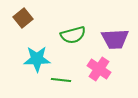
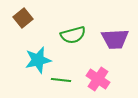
cyan star: moved 1 px right, 1 px down; rotated 12 degrees counterclockwise
pink cross: moved 1 px left, 10 px down
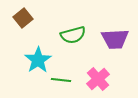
cyan star: rotated 20 degrees counterclockwise
pink cross: rotated 15 degrees clockwise
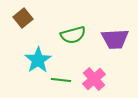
pink cross: moved 4 px left
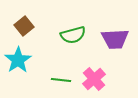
brown square: moved 1 px right, 8 px down
cyan star: moved 20 px left
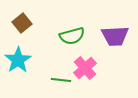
brown square: moved 2 px left, 3 px up
green semicircle: moved 1 px left, 1 px down
purple trapezoid: moved 3 px up
pink cross: moved 9 px left, 11 px up
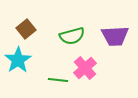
brown square: moved 4 px right, 6 px down
green line: moved 3 px left
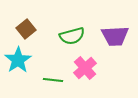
green line: moved 5 px left
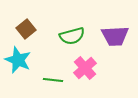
cyan star: rotated 16 degrees counterclockwise
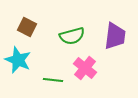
brown square: moved 1 px right, 2 px up; rotated 24 degrees counterclockwise
purple trapezoid: rotated 80 degrees counterclockwise
pink cross: rotated 10 degrees counterclockwise
